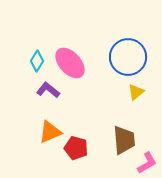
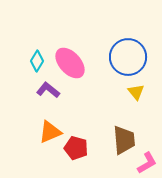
yellow triangle: rotated 30 degrees counterclockwise
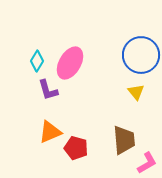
blue circle: moved 13 px right, 2 px up
pink ellipse: rotated 72 degrees clockwise
purple L-shape: rotated 145 degrees counterclockwise
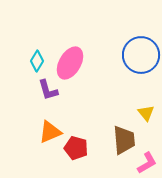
yellow triangle: moved 10 px right, 21 px down
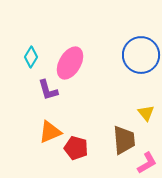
cyan diamond: moved 6 px left, 4 px up
